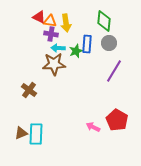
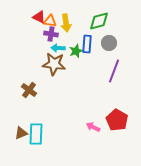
green diamond: moved 5 px left; rotated 70 degrees clockwise
brown star: rotated 10 degrees clockwise
purple line: rotated 10 degrees counterclockwise
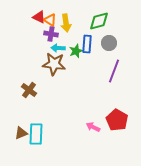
orange triangle: moved 1 px up; rotated 24 degrees clockwise
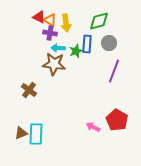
purple cross: moved 1 px left, 1 px up
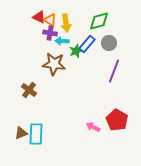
blue rectangle: rotated 36 degrees clockwise
cyan arrow: moved 4 px right, 7 px up
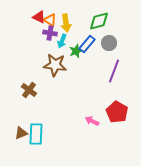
cyan arrow: rotated 72 degrees counterclockwise
brown star: moved 1 px right, 1 px down
red pentagon: moved 8 px up
pink arrow: moved 1 px left, 6 px up
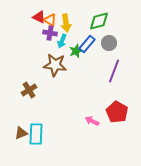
brown cross: rotated 21 degrees clockwise
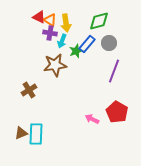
brown star: rotated 15 degrees counterclockwise
pink arrow: moved 2 px up
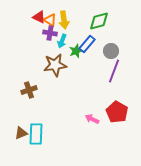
yellow arrow: moved 2 px left, 3 px up
gray circle: moved 2 px right, 8 px down
brown cross: rotated 14 degrees clockwise
